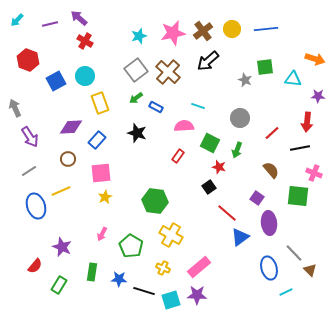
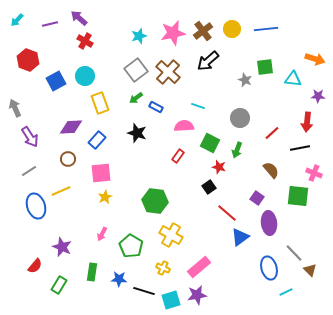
purple star at (197, 295): rotated 12 degrees counterclockwise
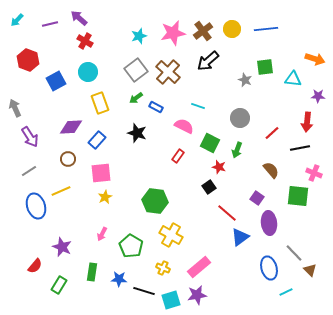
cyan circle at (85, 76): moved 3 px right, 4 px up
pink semicircle at (184, 126): rotated 30 degrees clockwise
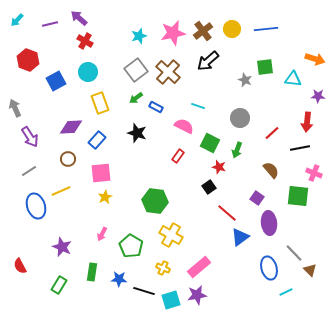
red semicircle at (35, 266): moved 15 px left; rotated 112 degrees clockwise
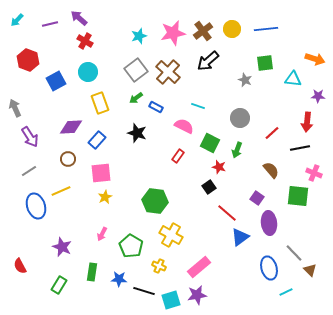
green square at (265, 67): moved 4 px up
yellow cross at (163, 268): moved 4 px left, 2 px up
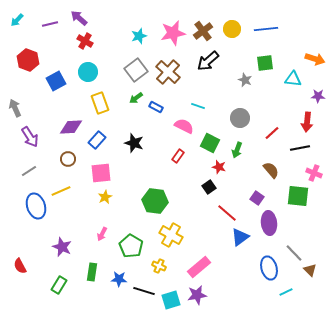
black star at (137, 133): moved 3 px left, 10 px down
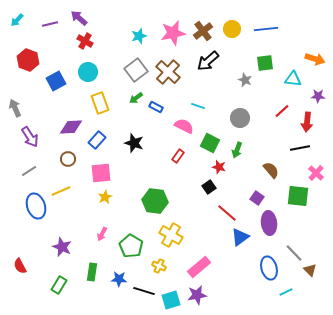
red line at (272, 133): moved 10 px right, 22 px up
pink cross at (314, 173): moved 2 px right; rotated 21 degrees clockwise
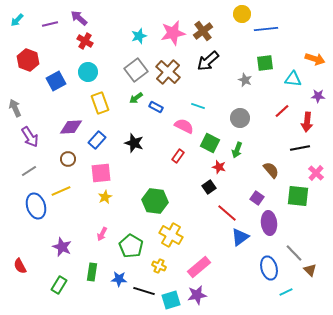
yellow circle at (232, 29): moved 10 px right, 15 px up
